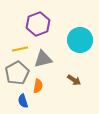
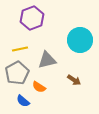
purple hexagon: moved 6 px left, 6 px up
gray triangle: moved 4 px right, 1 px down
orange semicircle: moved 1 px right, 1 px down; rotated 112 degrees clockwise
blue semicircle: rotated 32 degrees counterclockwise
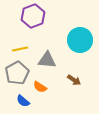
purple hexagon: moved 1 px right, 2 px up
gray triangle: rotated 18 degrees clockwise
orange semicircle: moved 1 px right
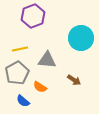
cyan circle: moved 1 px right, 2 px up
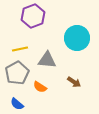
cyan circle: moved 4 px left
brown arrow: moved 2 px down
blue semicircle: moved 6 px left, 3 px down
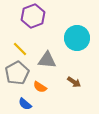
yellow line: rotated 56 degrees clockwise
blue semicircle: moved 8 px right
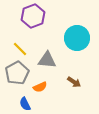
orange semicircle: rotated 56 degrees counterclockwise
blue semicircle: rotated 24 degrees clockwise
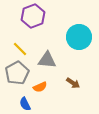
cyan circle: moved 2 px right, 1 px up
brown arrow: moved 1 px left, 1 px down
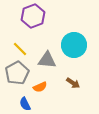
cyan circle: moved 5 px left, 8 px down
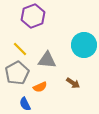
cyan circle: moved 10 px right
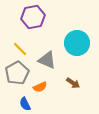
purple hexagon: moved 1 px down; rotated 10 degrees clockwise
cyan circle: moved 7 px left, 2 px up
gray triangle: rotated 18 degrees clockwise
